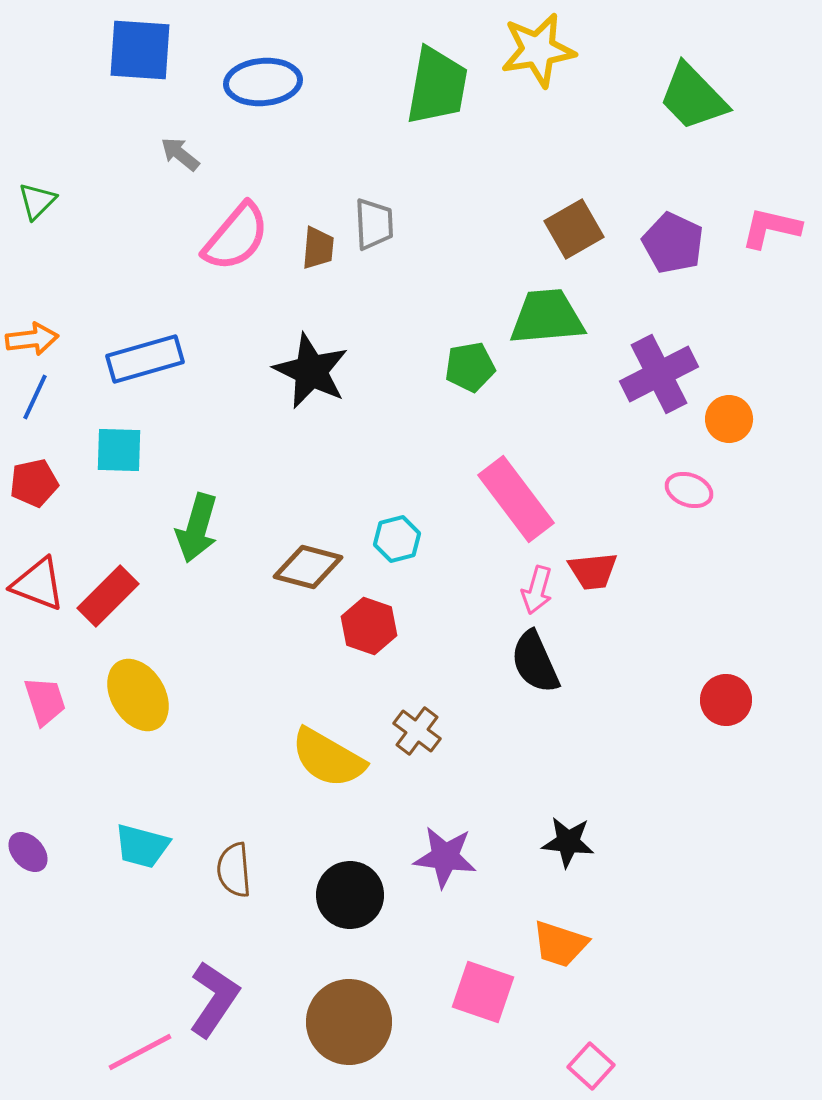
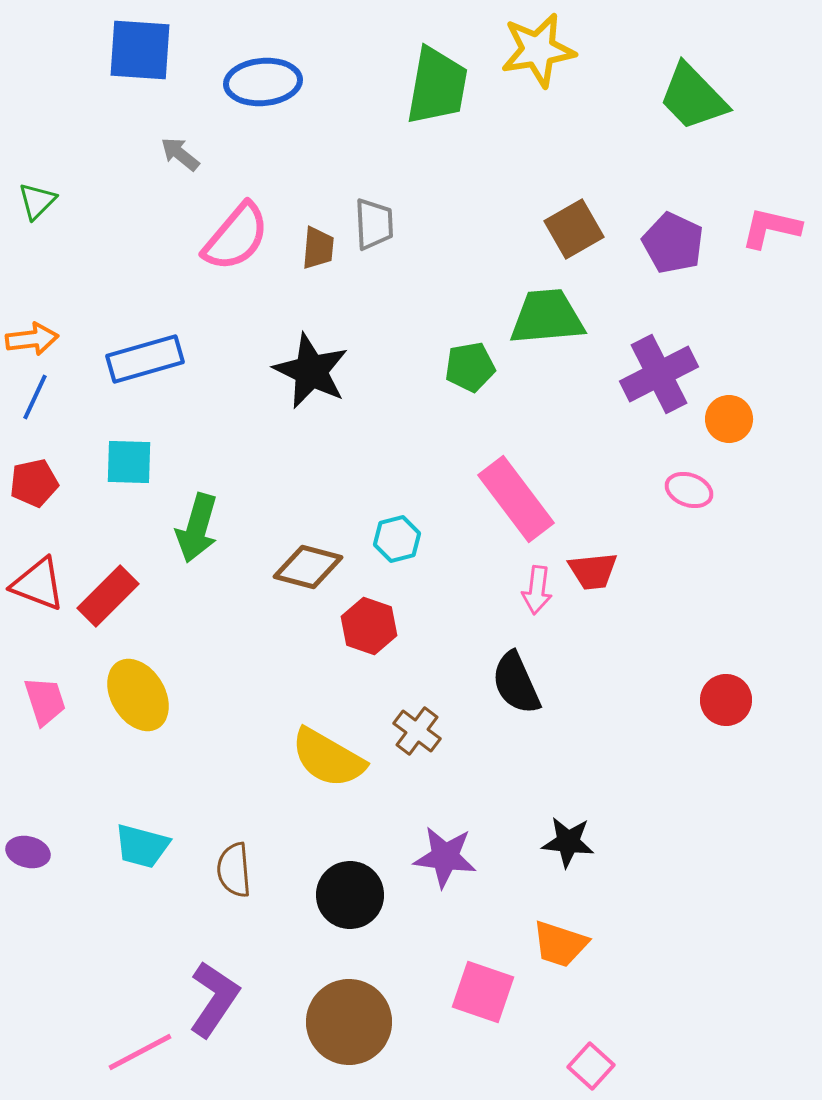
cyan square at (119, 450): moved 10 px right, 12 px down
pink arrow at (537, 590): rotated 9 degrees counterclockwise
black semicircle at (535, 662): moved 19 px left, 21 px down
purple ellipse at (28, 852): rotated 33 degrees counterclockwise
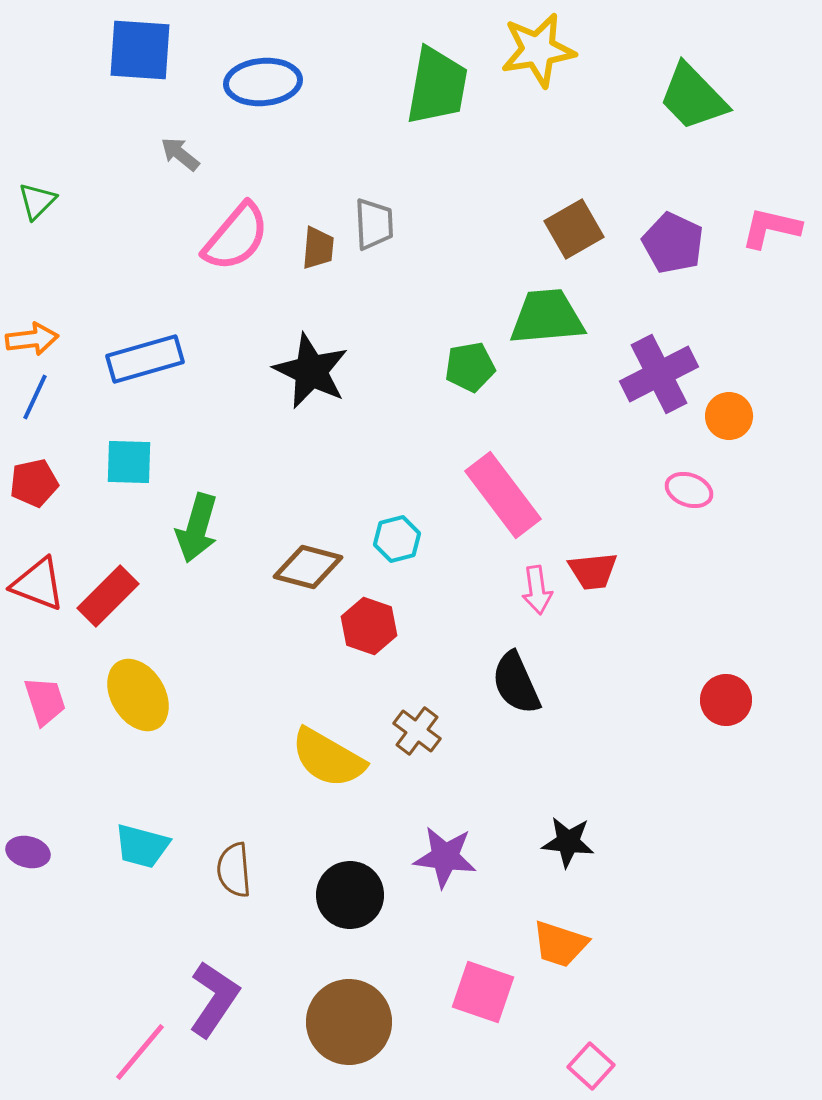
orange circle at (729, 419): moved 3 px up
pink rectangle at (516, 499): moved 13 px left, 4 px up
pink arrow at (537, 590): rotated 15 degrees counterclockwise
pink line at (140, 1052): rotated 22 degrees counterclockwise
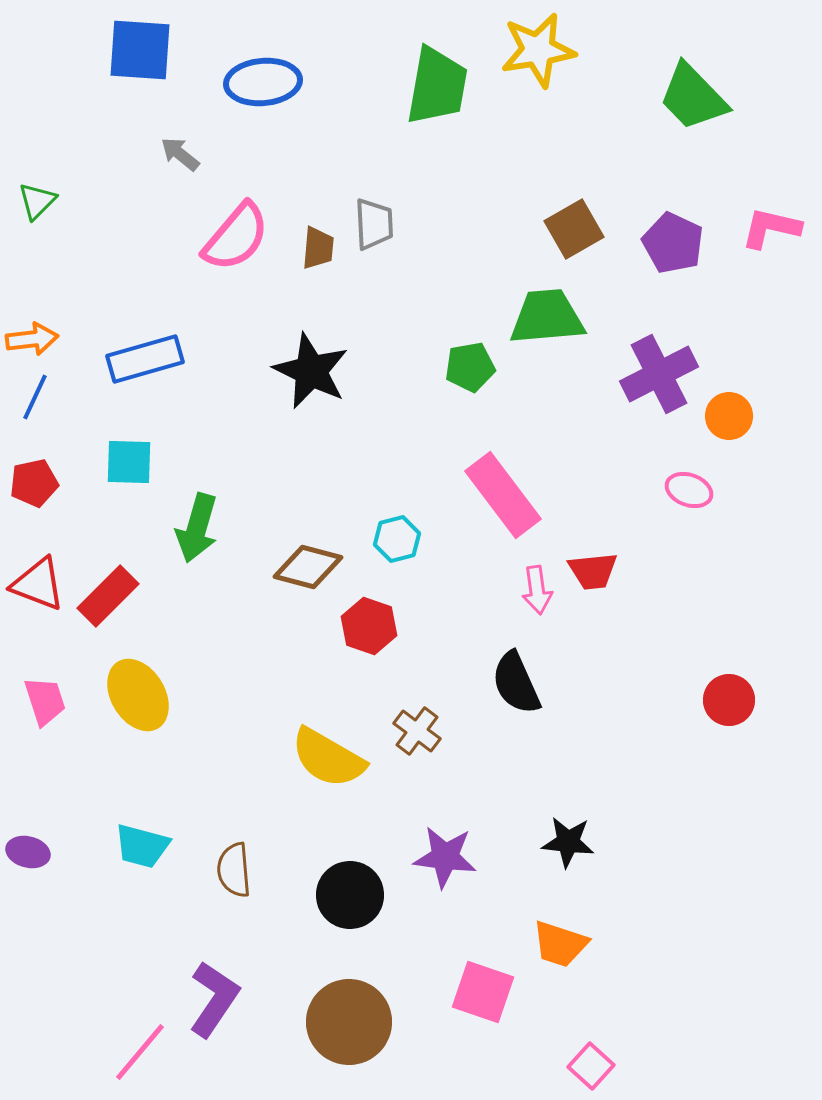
red circle at (726, 700): moved 3 px right
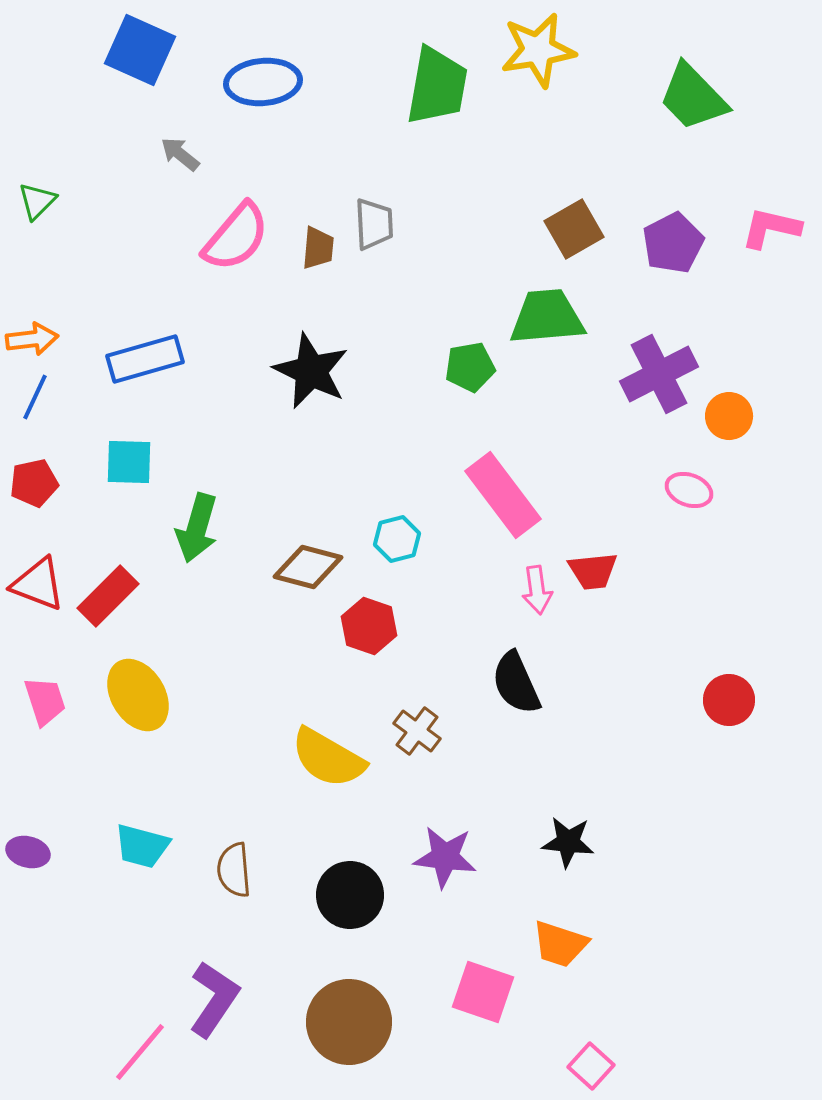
blue square at (140, 50): rotated 20 degrees clockwise
purple pentagon at (673, 243): rotated 20 degrees clockwise
